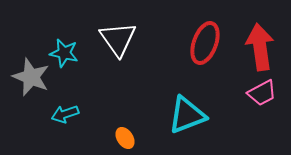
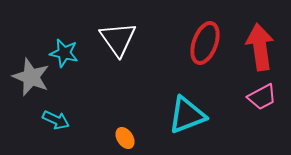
pink trapezoid: moved 4 px down
cyan arrow: moved 9 px left, 6 px down; rotated 136 degrees counterclockwise
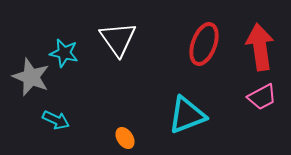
red ellipse: moved 1 px left, 1 px down
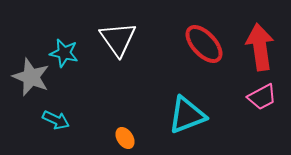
red ellipse: rotated 63 degrees counterclockwise
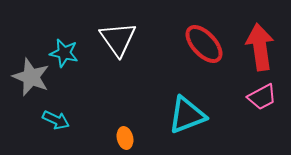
orange ellipse: rotated 20 degrees clockwise
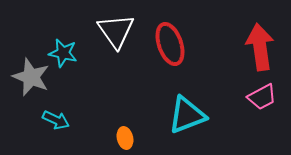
white triangle: moved 2 px left, 8 px up
red ellipse: moved 34 px left; rotated 24 degrees clockwise
cyan star: moved 1 px left
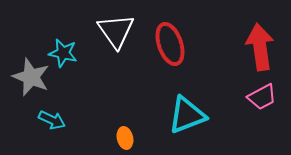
cyan arrow: moved 4 px left
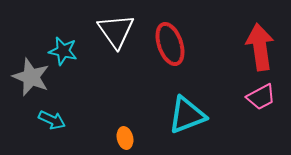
cyan star: moved 2 px up
pink trapezoid: moved 1 px left
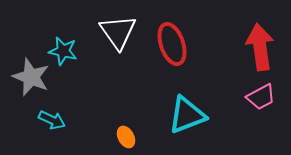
white triangle: moved 2 px right, 1 px down
red ellipse: moved 2 px right
orange ellipse: moved 1 px right, 1 px up; rotated 15 degrees counterclockwise
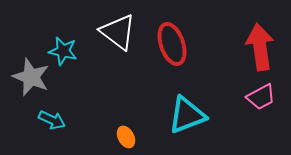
white triangle: rotated 18 degrees counterclockwise
